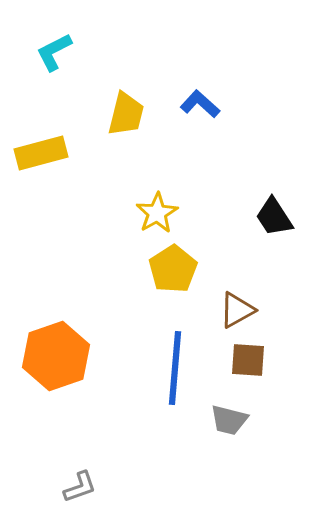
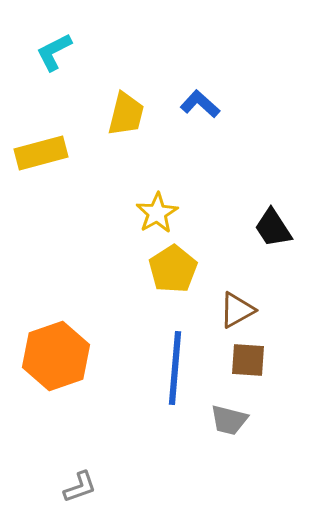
black trapezoid: moved 1 px left, 11 px down
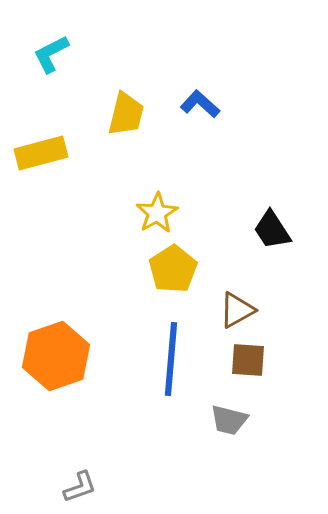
cyan L-shape: moved 3 px left, 2 px down
black trapezoid: moved 1 px left, 2 px down
blue line: moved 4 px left, 9 px up
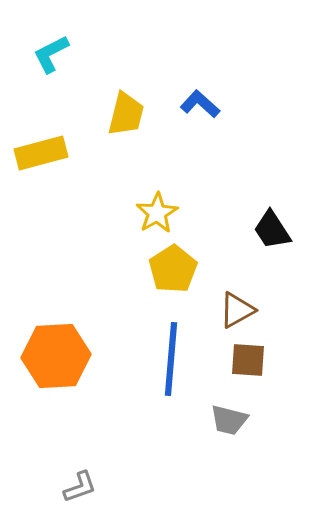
orange hexagon: rotated 16 degrees clockwise
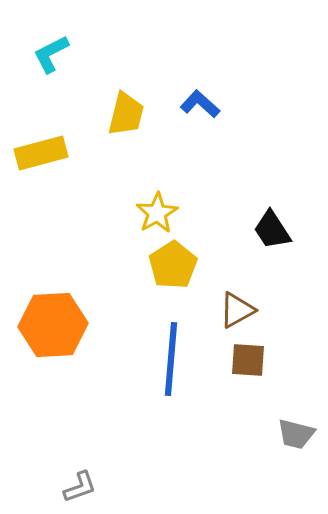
yellow pentagon: moved 4 px up
orange hexagon: moved 3 px left, 31 px up
gray trapezoid: moved 67 px right, 14 px down
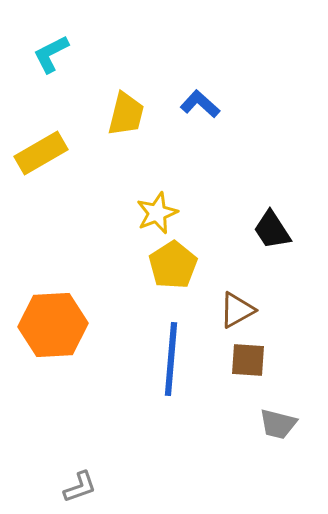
yellow rectangle: rotated 15 degrees counterclockwise
yellow star: rotated 9 degrees clockwise
gray trapezoid: moved 18 px left, 10 px up
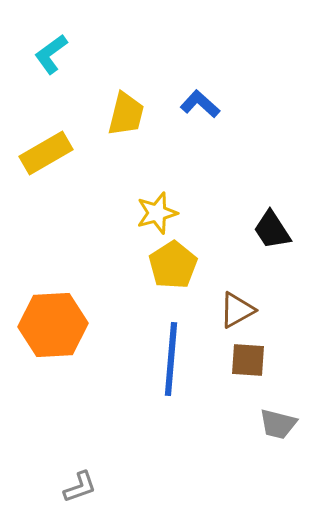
cyan L-shape: rotated 9 degrees counterclockwise
yellow rectangle: moved 5 px right
yellow star: rotated 6 degrees clockwise
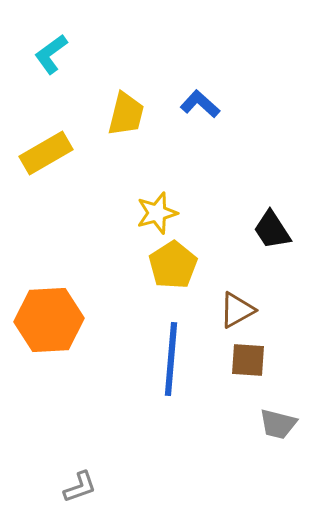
orange hexagon: moved 4 px left, 5 px up
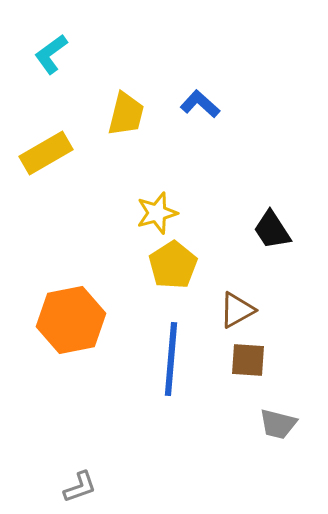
orange hexagon: moved 22 px right; rotated 8 degrees counterclockwise
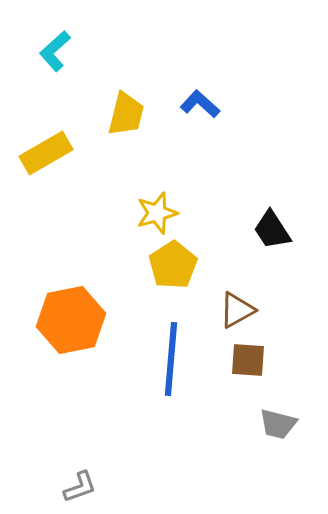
cyan L-shape: moved 4 px right, 3 px up; rotated 6 degrees counterclockwise
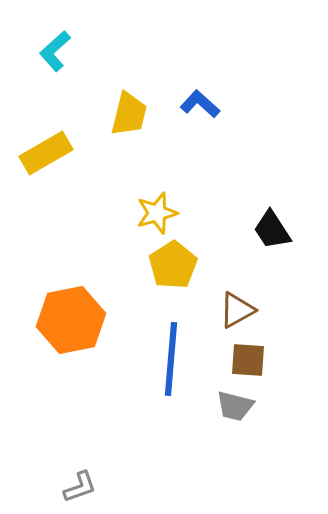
yellow trapezoid: moved 3 px right
gray trapezoid: moved 43 px left, 18 px up
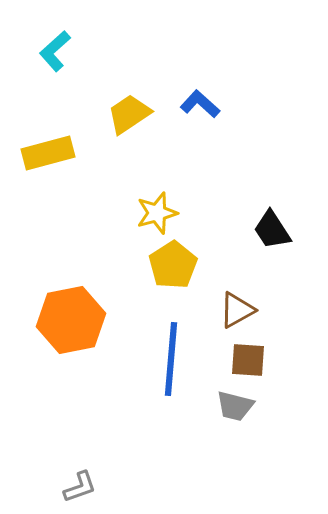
yellow trapezoid: rotated 138 degrees counterclockwise
yellow rectangle: moved 2 px right; rotated 15 degrees clockwise
